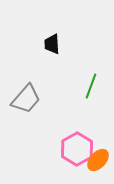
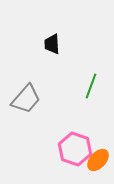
pink hexagon: moved 2 px left; rotated 12 degrees counterclockwise
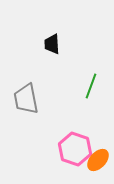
gray trapezoid: rotated 128 degrees clockwise
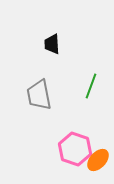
gray trapezoid: moved 13 px right, 4 px up
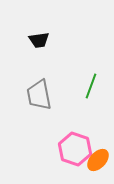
black trapezoid: moved 13 px left, 4 px up; rotated 95 degrees counterclockwise
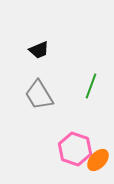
black trapezoid: moved 10 px down; rotated 15 degrees counterclockwise
gray trapezoid: rotated 20 degrees counterclockwise
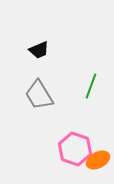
orange ellipse: rotated 20 degrees clockwise
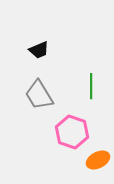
green line: rotated 20 degrees counterclockwise
pink hexagon: moved 3 px left, 17 px up
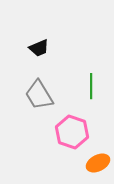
black trapezoid: moved 2 px up
orange ellipse: moved 3 px down
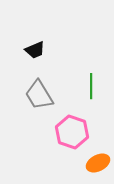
black trapezoid: moved 4 px left, 2 px down
